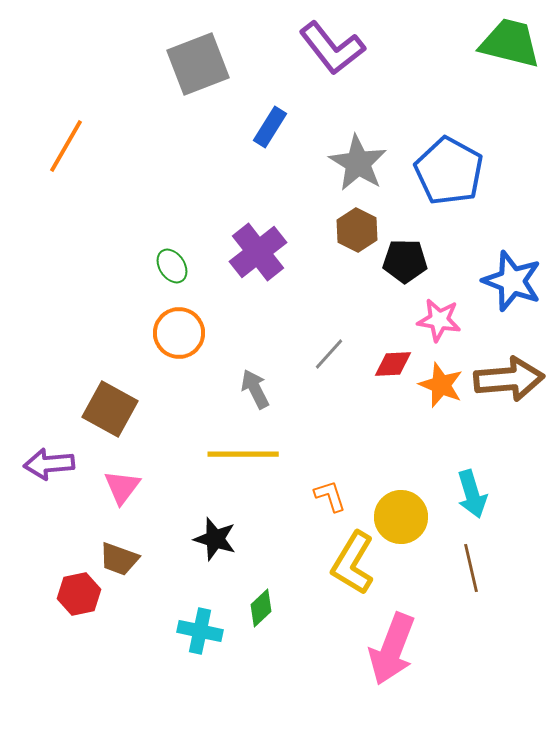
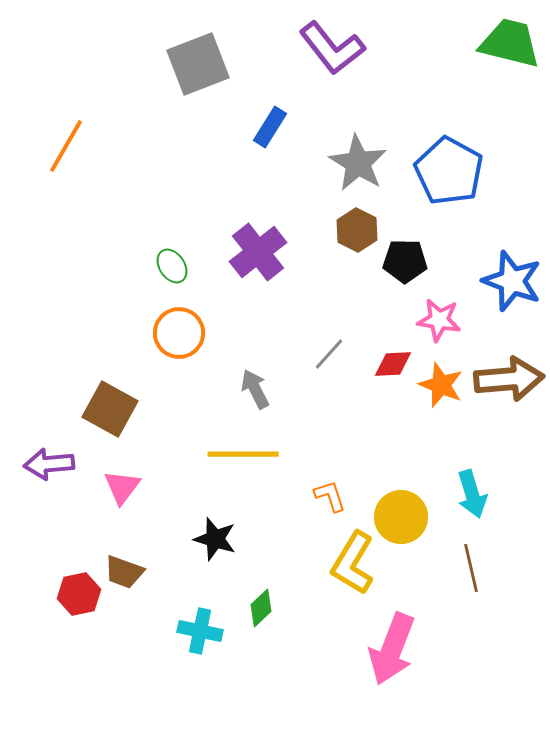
brown trapezoid: moved 5 px right, 13 px down
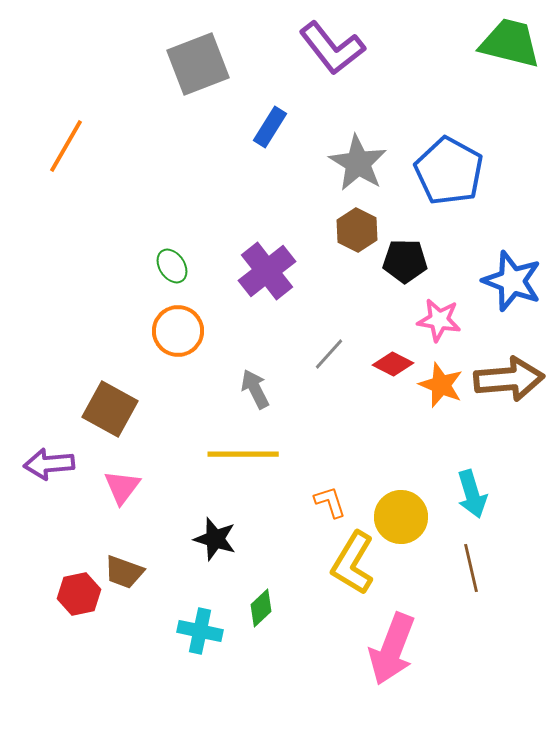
purple cross: moved 9 px right, 19 px down
orange circle: moved 1 px left, 2 px up
red diamond: rotated 30 degrees clockwise
orange L-shape: moved 6 px down
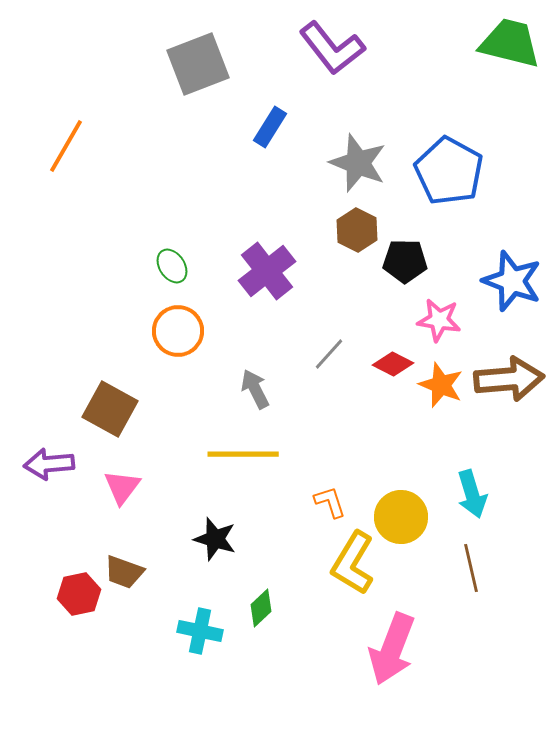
gray star: rotated 10 degrees counterclockwise
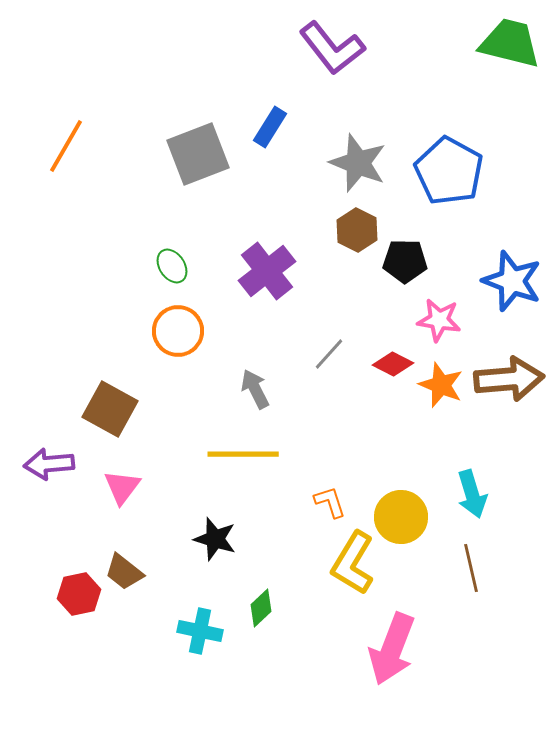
gray square: moved 90 px down
brown trapezoid: rotated 18 degrees clockwise
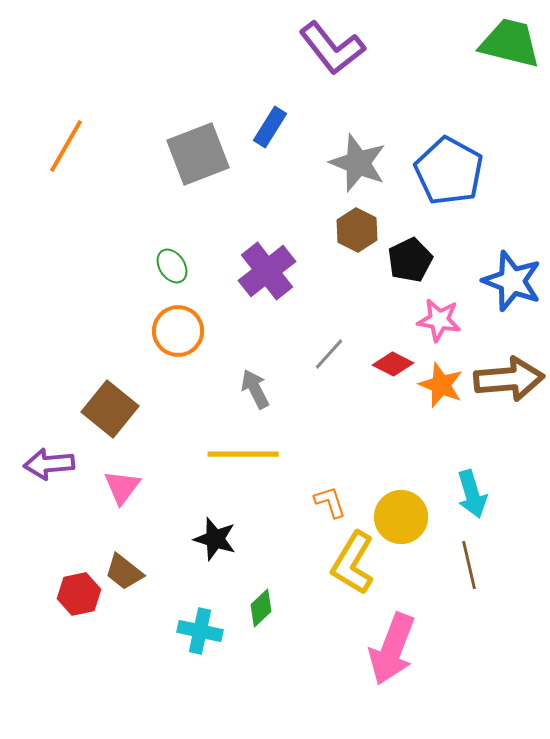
black pentagon: moved 5 px right, 1 px up; rotated 27 degrees counterclockwise
brown square: rotated 10 degrees clockwise
brown line: moved 2 px left, 3 px up
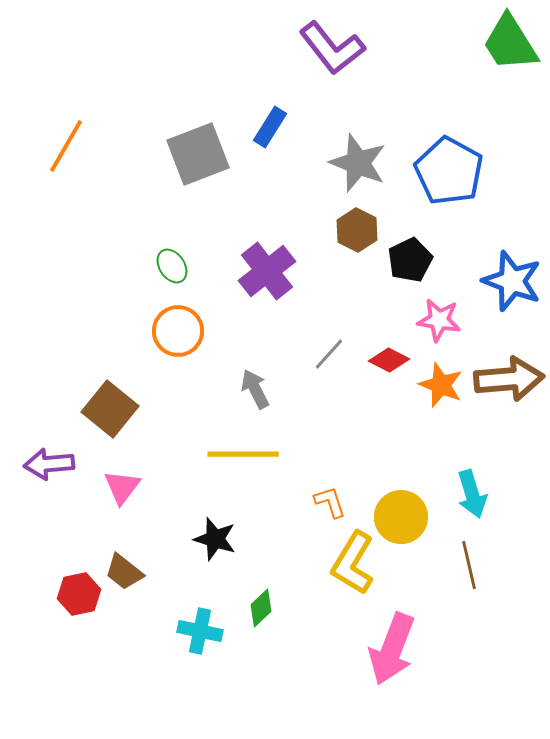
green trapezoid: rotated 136 degrees counterclockwise
red diamond: moved 4 px left, 4 px up
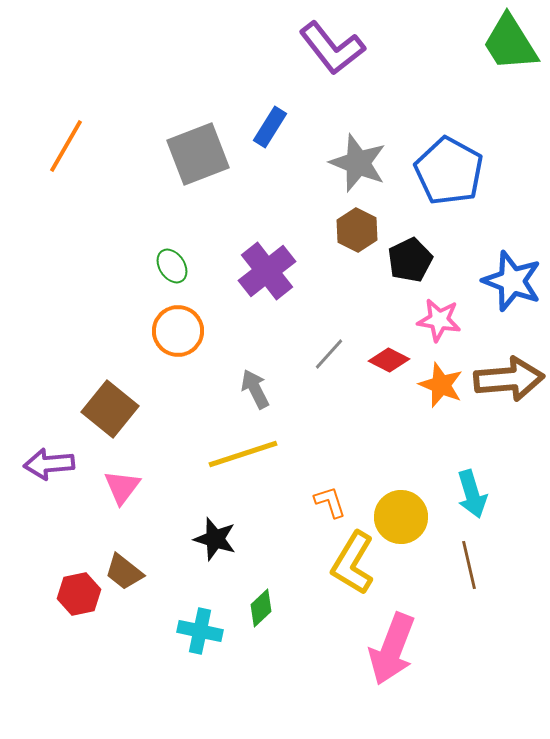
yellow line: rotated 18 degrees counterclockwise
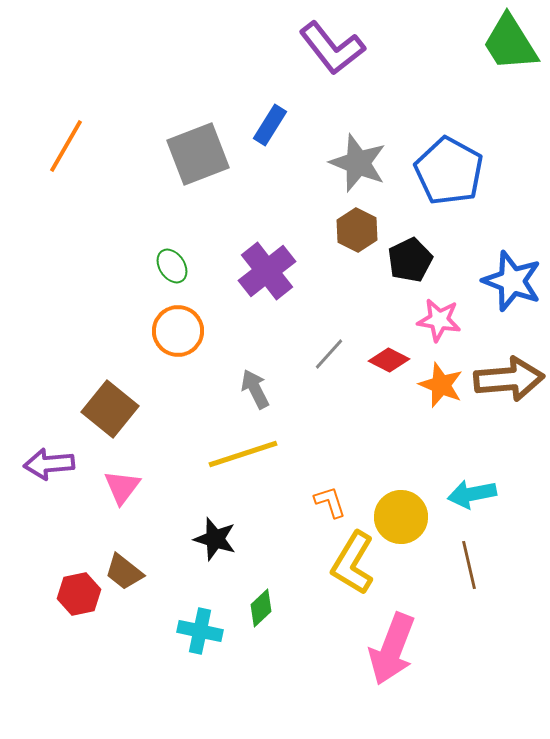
blue rectangle: moved 2 px up
cyan arrow: rotated 96 degrees clockwise
